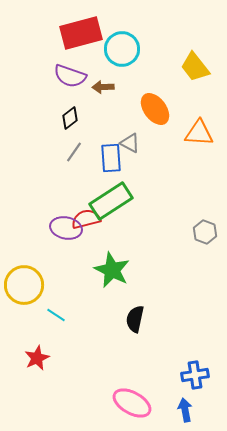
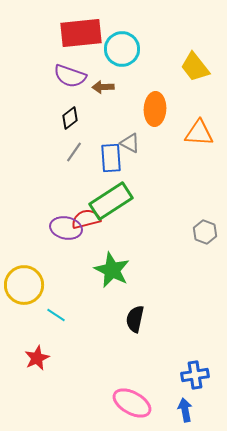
red rectangle: rotated 9 degrees clockwise
orange ellipse: rotated 40 degrees clockwise
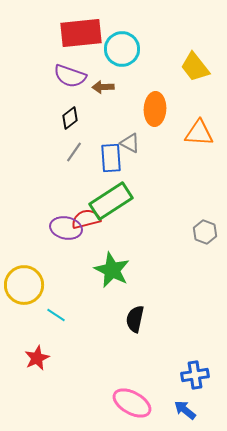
blue arrow: rotated 40 degrees counterclockwise
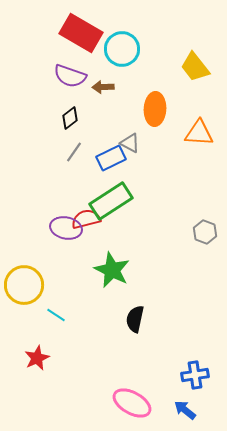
red rectangle: rotated 36 degrees clockwise
blue rectangle: rotated 68 degrees clockwise
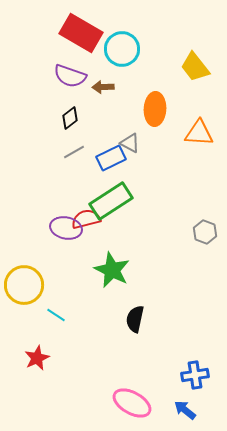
gray line: rotated 25 degrees clockwise
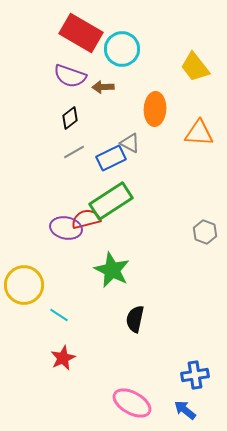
cyan line: moved 3 px right
red star: moved 26 px right
